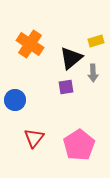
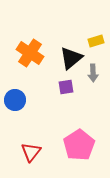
orange cross: moved 9 px down
red triangle: moved 3 px left, 14 px down
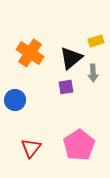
red triangle: moved 4 px up
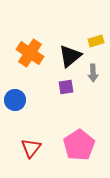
black triangle: moved 1 px left, 2 px up
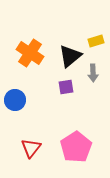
pink pentagon: moved 3 px left, 2 px down
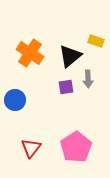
yellow rectangle: rotated 35 degrees clockwise
gray arrow: moved 5 px left, 6 px down
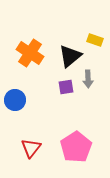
yellow rectangle: moved 1 px left, 1 px up
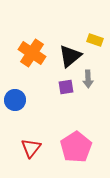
orange cross: moved 2 px right
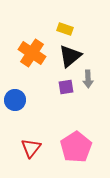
yellow rectangle: moved 30 px left, 11 px up
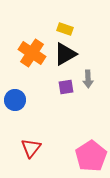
black triangle: moved 5 px left, 2 px up; rotated 10 degrees clockwise
pink pentagon: moved 15 px right, 9 px down
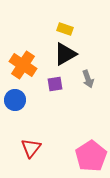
orange cross: moved 9 px left, 12 px down
gray arrow: rotated 18 degrees counterclockwise
purple square: moved 11 px left, 3 px up
